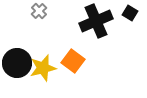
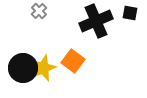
black square: rotated 21 degrees counterclockwise
black circle: moved 6 px right, 5 px down
yellow star: rotated 8 degrees counterclockwise
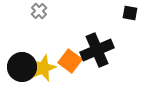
black cross: moved 1 px right, 29 px down
orange square: moved 3 px left
black circle: moved 1 px left, 1 px up
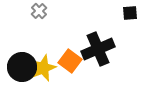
black square: rotated 14 degrees counterclockwise
black cross: moved 1 px right, 1 px up
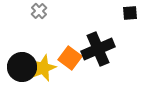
orange square: moved 3 px up
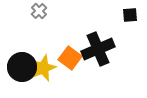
black square: moved 2 px down
